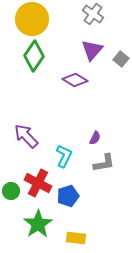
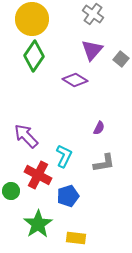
purple semicircle: moved 4 px right, 10 px up
red cross: moved 8 px up
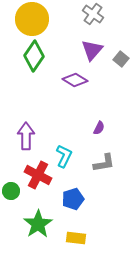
purple arrow: rotated 44 degrees clockwise
blue pentagon: moved 5 px right, 3 px down
